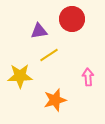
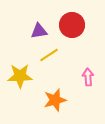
red circle: moved 6 px down
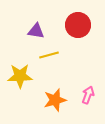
red circle: moved 6 px right
purple triangle: moved 3 px left; rotated 18 degrees clockwise
yellow line: rotated 18 degrees clockwise
pink arrow: moved 18 px down; rotated 24 degrees clockwise
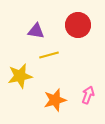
yellow star: rotated 10 degrees counterclockwise
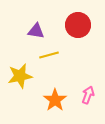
orange star: rotated 20 degrees counterclockwise
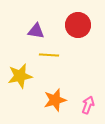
yellow line: rotated 18 degrees clockwise
pink arrow: moved 10 px down
orange star: rotated 20 degrees clockwise
